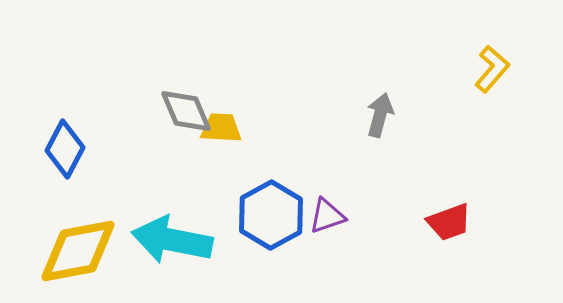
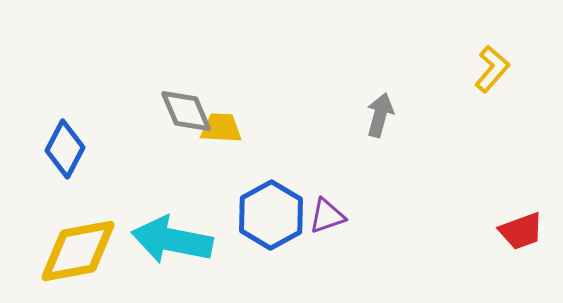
red trapezoid: moved 72 px right, 9 px down
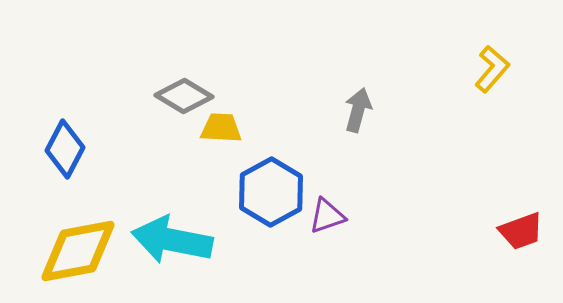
gray diamond: moved 2 px left, 15 px up; rotated 36 degrees counterclockwise
gray arrow: moved 22 px left, 5 px up
blue hexagon: moved 23 px up
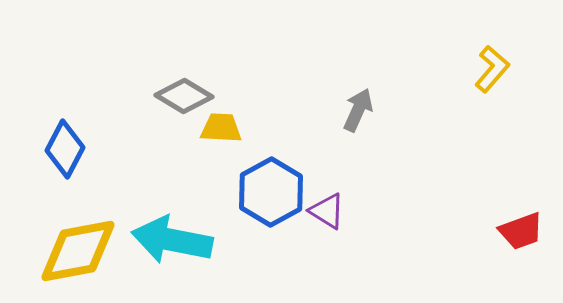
gray arrow: rotated 9 degrees clockwise
purple triangle: moved 5 px up; rotated 51 degrees clockwise
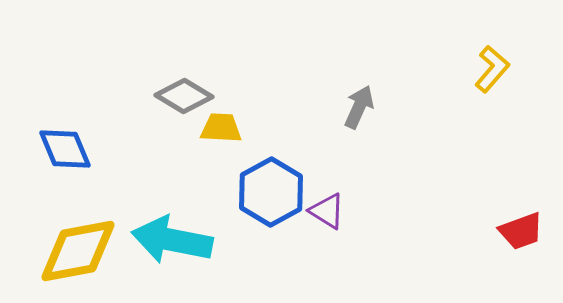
gray arrow: moved 1 px right, 3 px up
blue diamond: rotated 50 degrees counterclockwise
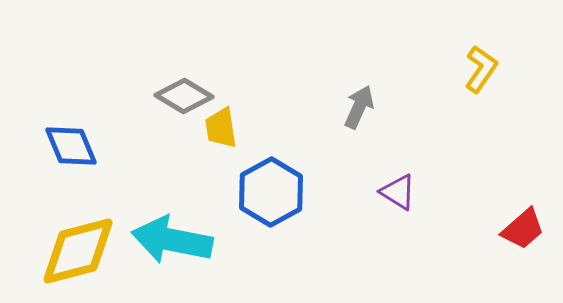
yellow L-shape: moved 11 px left; rotated 6 degrees counterclockwise
yellow trapezoid: rotated 102 degrees counterclockwise
blue diamond: moved 6 px right, 3 px up
purple triangle: moved 71 px right, 19 px up
red trapezoid: moved 2 px right, 2 px up; rotated 21 degrees counterclockwise
yellow diamond: rotated 4 degrees counterclockwise
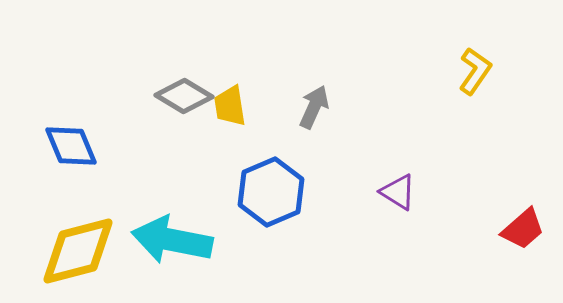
yellow L-shape: moved 6 px left, 2 px down
gray arrow: moved 45 px left
yellow trapezoid: moved 9 px right, 22 px up
blue hexagon: rotated 6 degrees clockwise
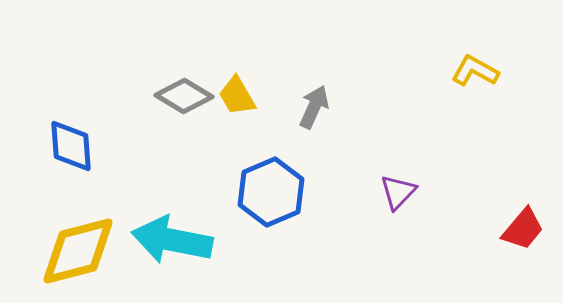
yellow L-shape: rotated 96 degrees counterclockwise
yellow trapezoid: moved 7 px right, 10 px up; rotated 21 degrees counterclockwise
blue diamond: rotated 18 degrees clockwise
purple triangle: rotated 42 degrees clockwise
red trapezoid: rotated 9 degrees counterclockwise
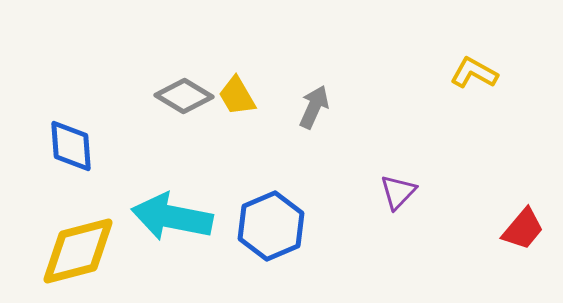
yellow L-shape: moved 1 px left, 2 px down
blue hexagon: moved 34 px down
cyan arrow: moved 23 px up
